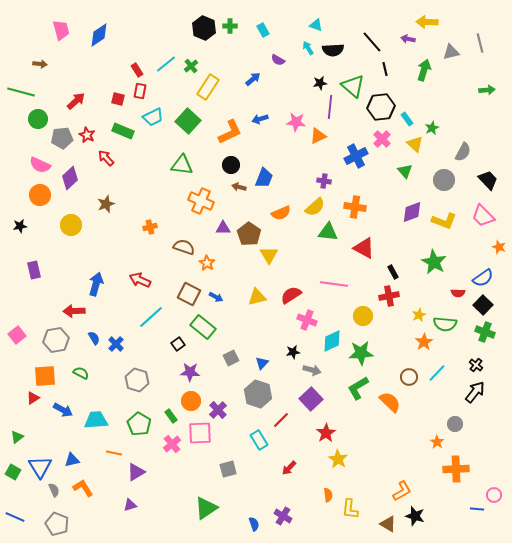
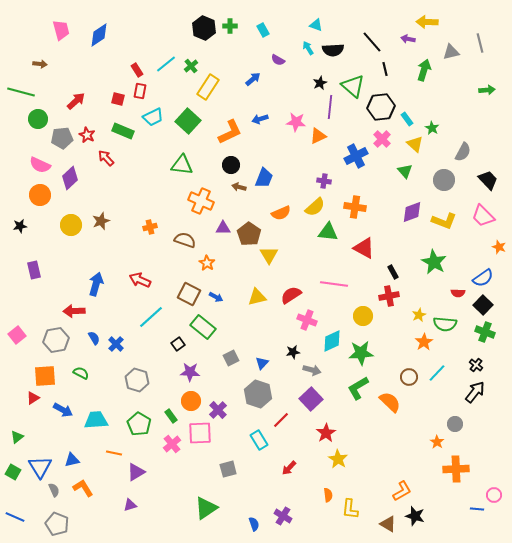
black star at (320, 83): rotated 16 degrees counterclockwise
green star at (432, 128): rotated 16 degrees counterclockwise
brown star at (106, 204): moved 5 px left, 17 px down
brown semicircle at (184, 247): moved 1 px right, 7 px up
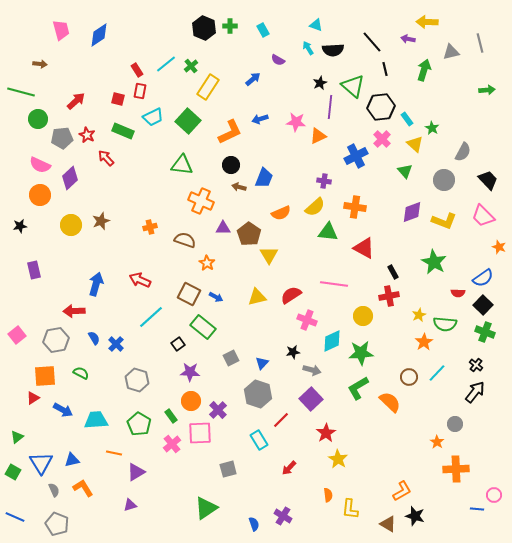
blue triangle at (40, 467): moved 1 px right, 4 px up
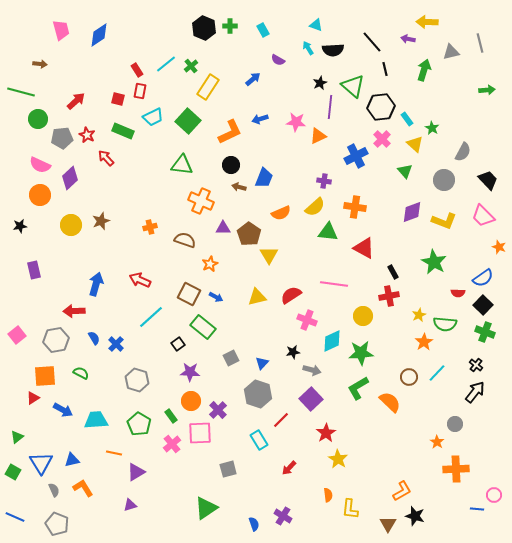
orange star at (207, 263): moved 3 px right, 1 px down; rotated 14 degrees clockwise
brown triangle at (388, 524): rotated 30 degrees clockwise
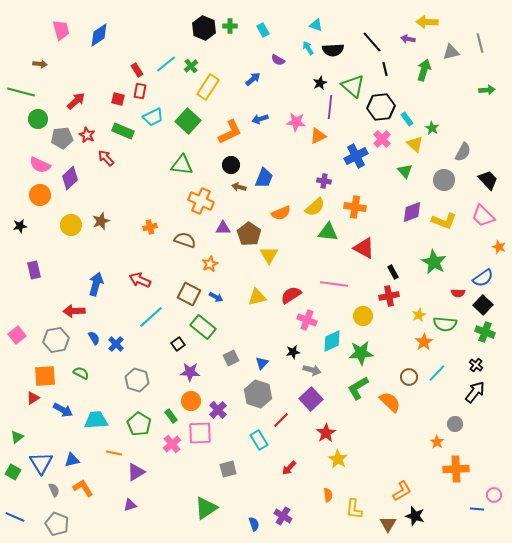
yellow L-shape at (350, 509): moved 4 px right
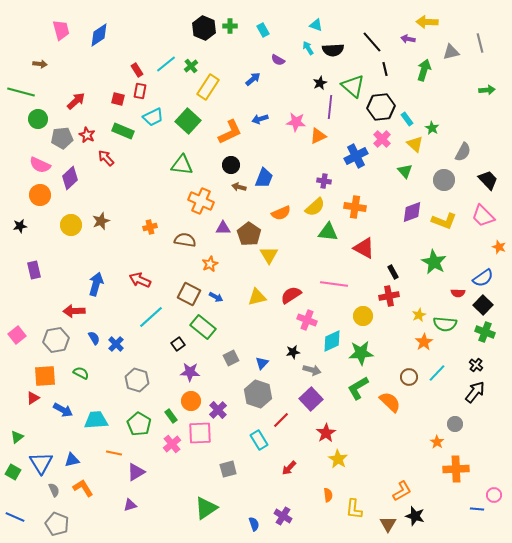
brown semicircle at (185, 240): rotated 10 degrees counterclockwise
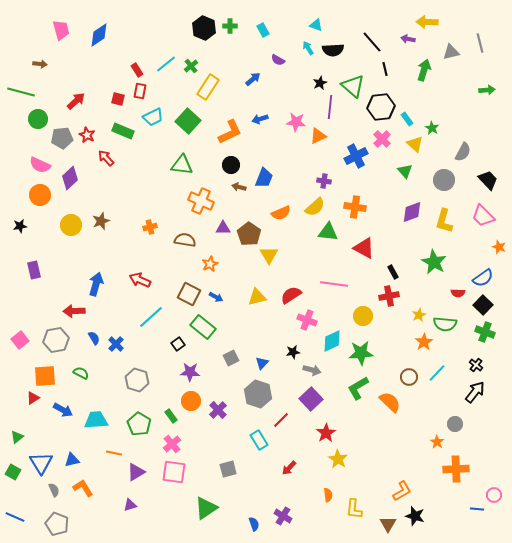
yellow L-shape at (444, 221): rotated 85 degrees clockwise
pink square at (17, 335): moved 3 px right, 5 px down
pink square at (200, 433): moved 26 px left, 39 px down; rotated 10 degrees clockwise
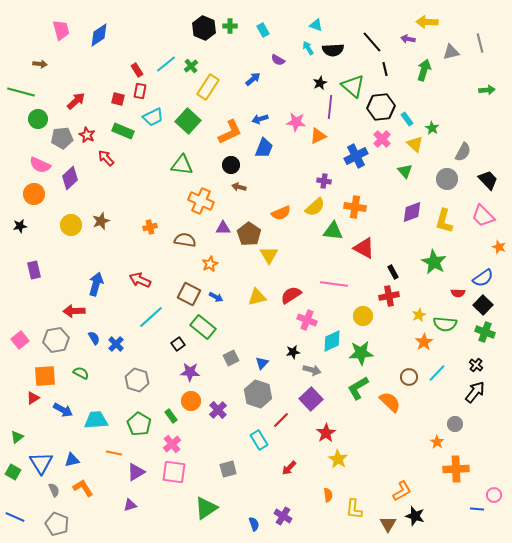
blue trapezoid at (264, 178): moved 30 px up
gray circle at (444, 180): moved 3 px right, 1 px up
orange circle at (40, 195): moved 6 px left, 1 px up
green triangle at (328, 232): moved 5 px right, 1 px up
